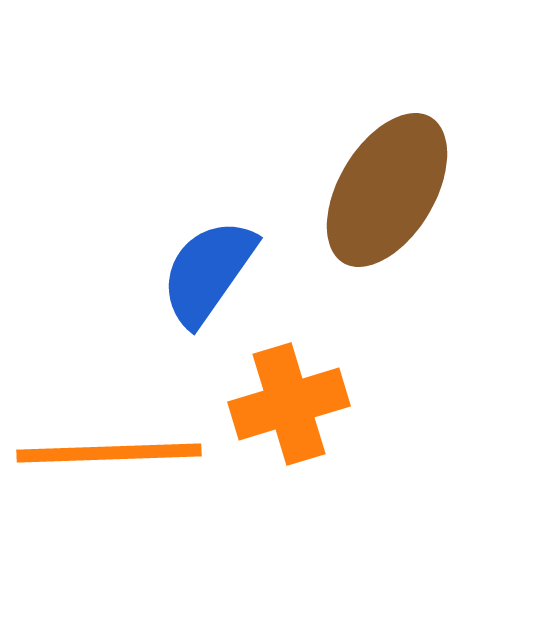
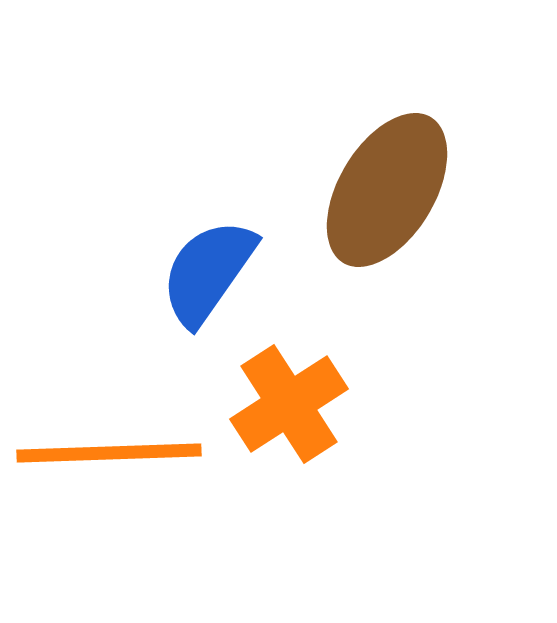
orange cross: rotated 16 degrees counterclockwise
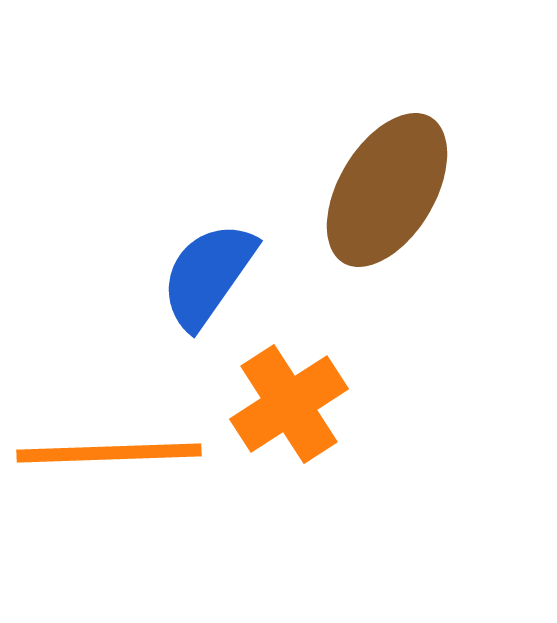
blue semicircle: moved 3 px down
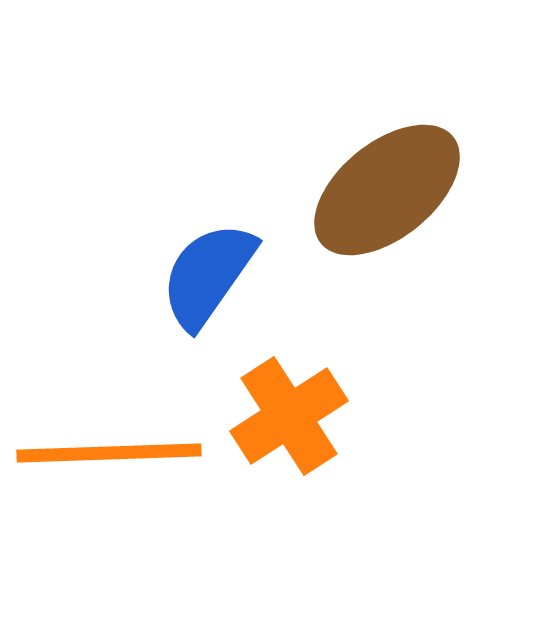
brown ellipse: rotated 20 degrees clockwise
orange cross: moved 12 px down
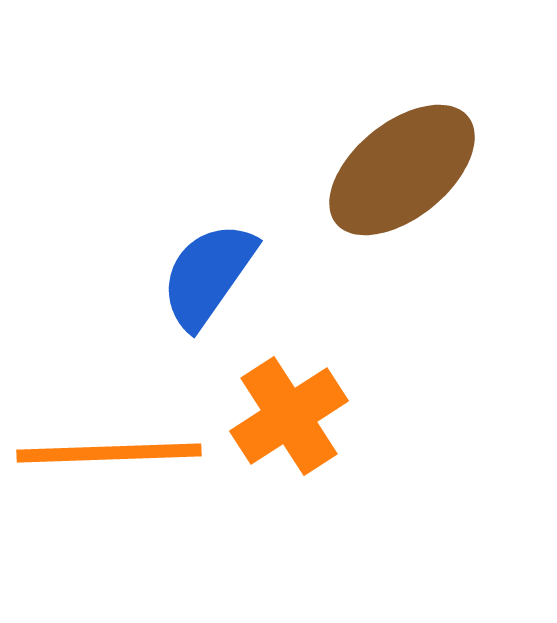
brown ellipse: moved 15 px right, 20 px up
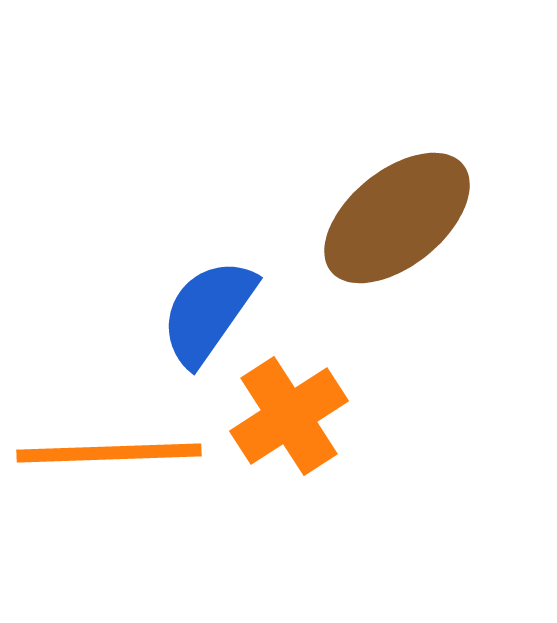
brown ellipse: moved 5 px left, 48 px down
blue semicircle: moved 37 px down
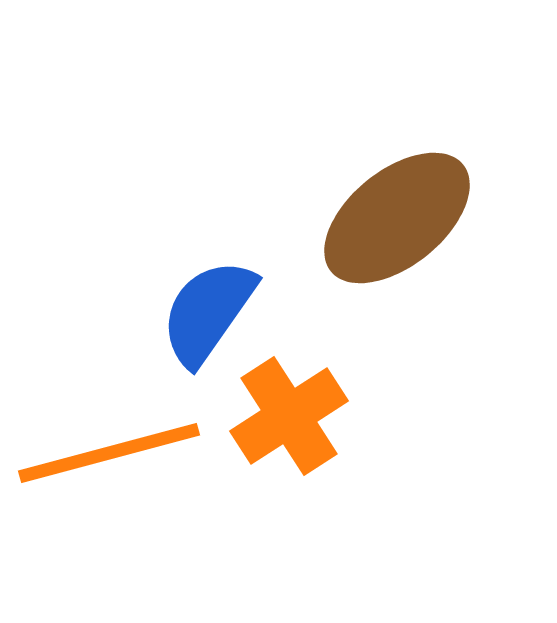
orange line: rotated 13 degrees counterclockwise
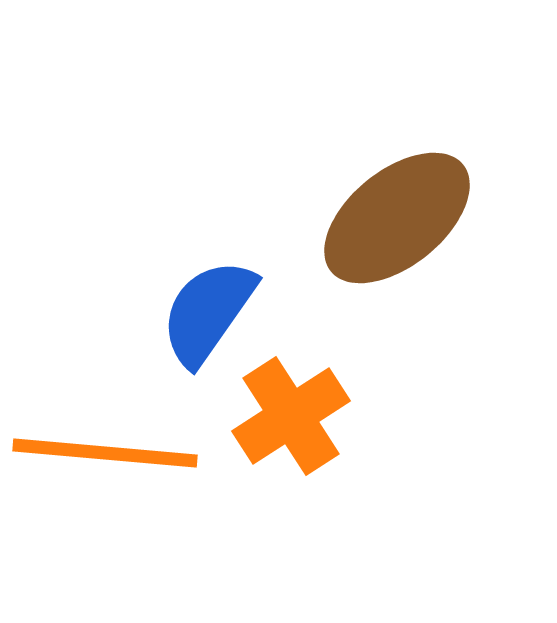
orange cross: moved 2 px right
orange line: moved 4 px left; rotated 20 degrees clockwise
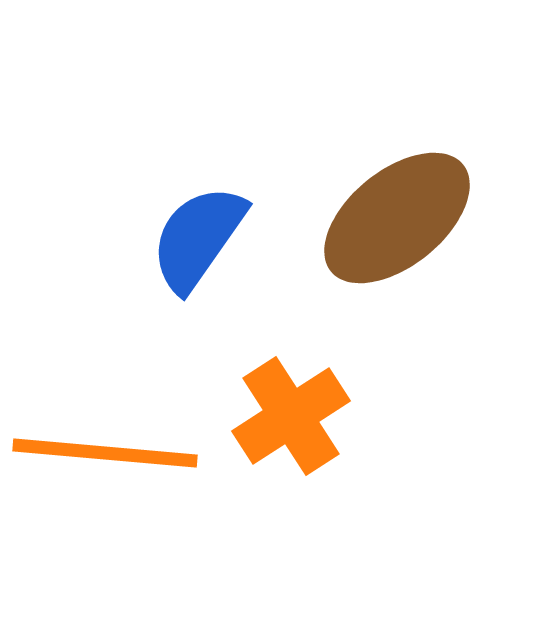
blue semicircle: moved 10 px left, 74 px up
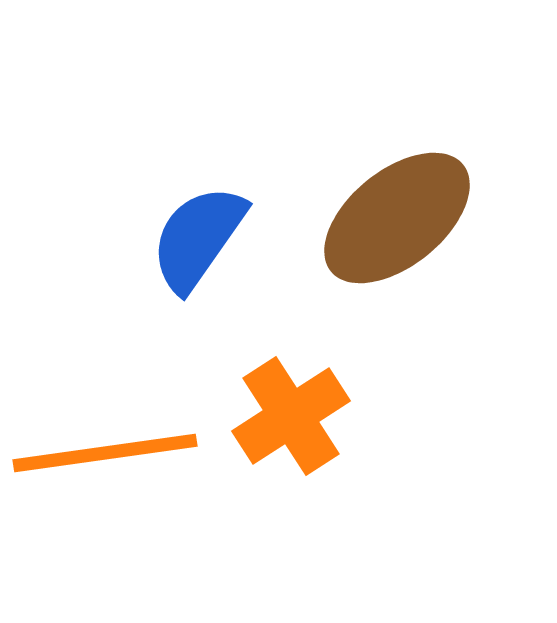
orange line: rotated 13 degrees counterclockwise
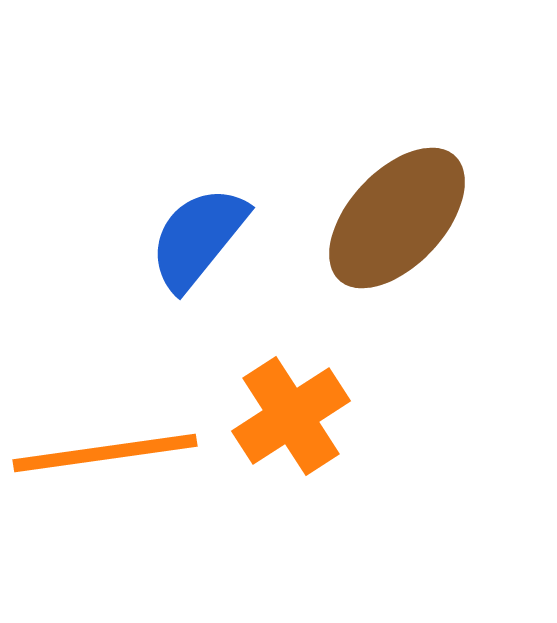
brown ellipse: rotated 8 degrees counterclockwise
blue semicircle: rotated 4 degrees clockwise
